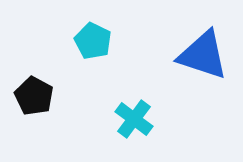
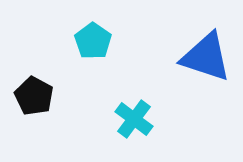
cyan pentagon: rotated 9 degrees clockwise
blue triangle: moved 3 px right, 2 px down
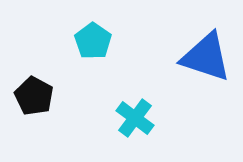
cyan cross: moved 1 px right, 1 px up
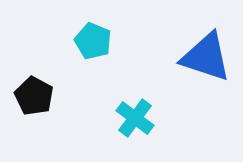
cyan pentagon: rotated 12 degrees counterclockwise
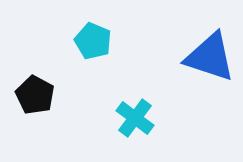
blue triangle: moved 4 px right
black pentagon: moved 1 px right, 1 px up
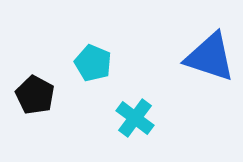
cyan pentagon: moved 22 px down
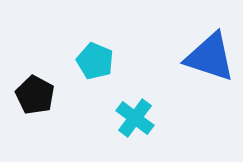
cyan pentagon: moved 2 px right, 2 px up
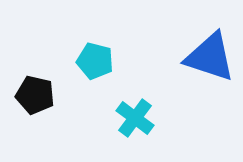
cyan pentagon: rotated 9 degrees counterclockwise
black pentagon: rotated 15 degrees counterclockwise
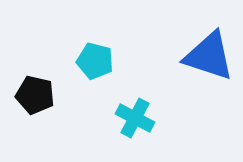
blue triangle: moved 1 px left, 1 px up
cyan cross: rotated 9 degrees counterclockwise
